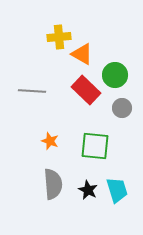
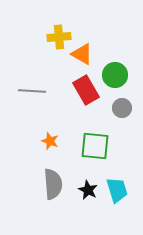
red rectangle: rotated 16 degrees clockwise
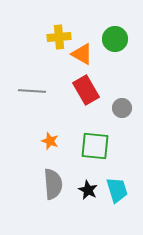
green circle: moved 36 px up
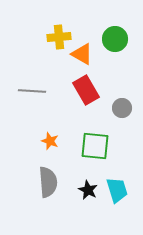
gray semicircle: moved 5 px left, 2 px up
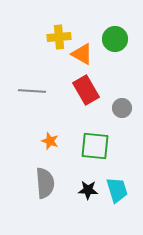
gray semicircle: moved 3 px left, 1 px down
black star: rotated 24 degrees counterclockwise
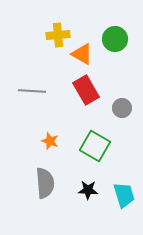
yellow cross: moved 1 px left, 2 px up
green square: rotated 24 degrees clockwise
cyan trapezoid: moved 7 px right, 5 px down
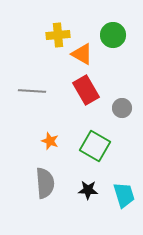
green circle: moved 2 px left, 4 px up
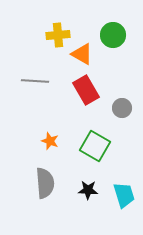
gray line: moved 3 px right, 10 px up
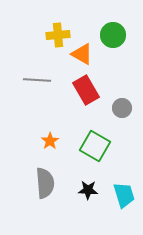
gray line: moved 2 px right, 1 px up
orange star: rotated 18 degrees clockwise
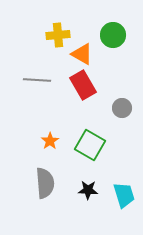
red rectangle: moved 3 px left, 5 px up
green square: moved 5 px left, 1 px up
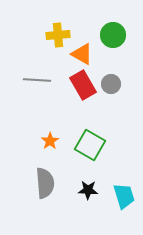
gray circle: moved 11 px left, 24 px up
cyan trapezoid: moved 1 px down
